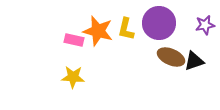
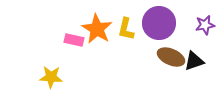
orange star: moved 1 px left, 2 px up; rotated 16 degrees clockwise
yellow star: moved 22 px left
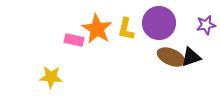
purple star: moved 1 px right
black triangle: moved 3 px left, 4 px up
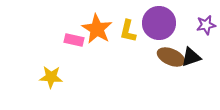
yellow L-shape: moved 2 px right, 2 px down
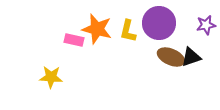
orange star: rotated 16 degrees counterclockwise
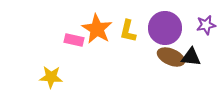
purple circle: moved 6 px right, 5 px down
orange star: rotated 16 degrees clockwise
black triangle: rotated 25 degrees clockwise
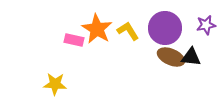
yellow L-shape: rotated 135 degrees clockwise
yellow star: moved 4 px right, 7 px down
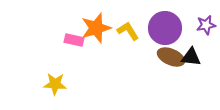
orange star: moved 1 px left, 1 px up; rotated 24 degrees clockwise
